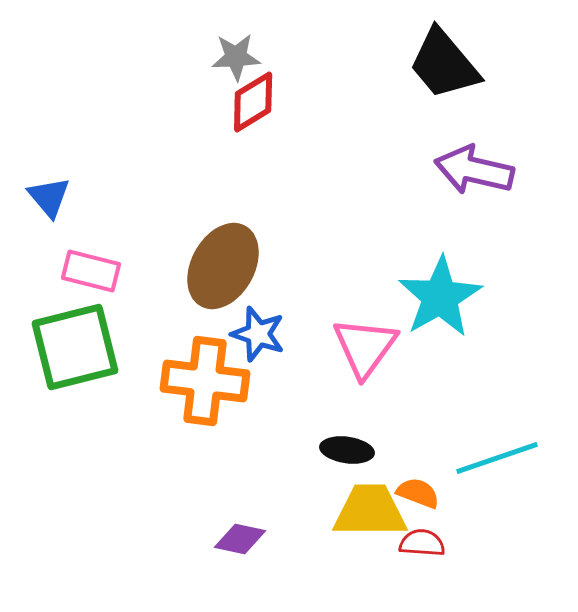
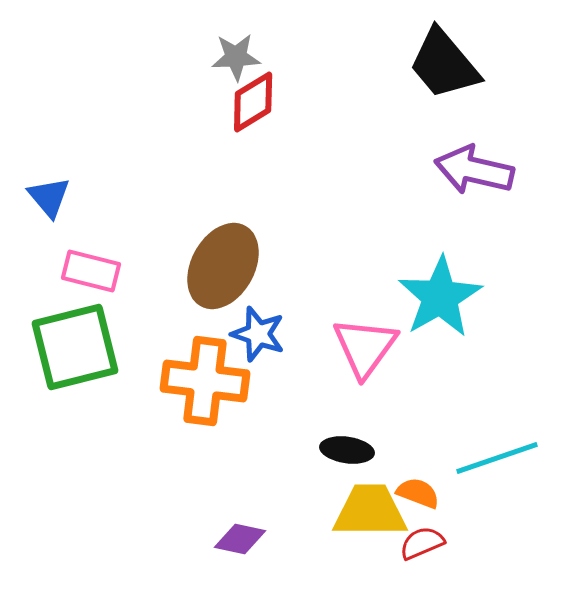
red semicircle: rotated 27 degrees counterclockwise
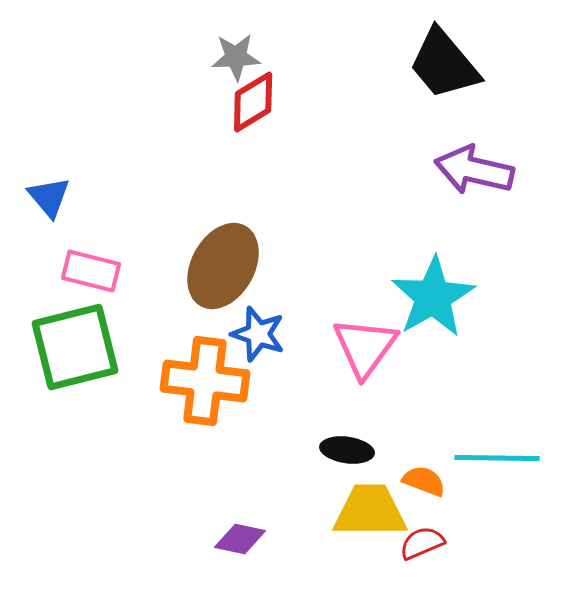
cyan star: moved 7 px left
cyan line: rotated 20 degrees clockwise
orange semicircle: moved 6 px right, 12 px up
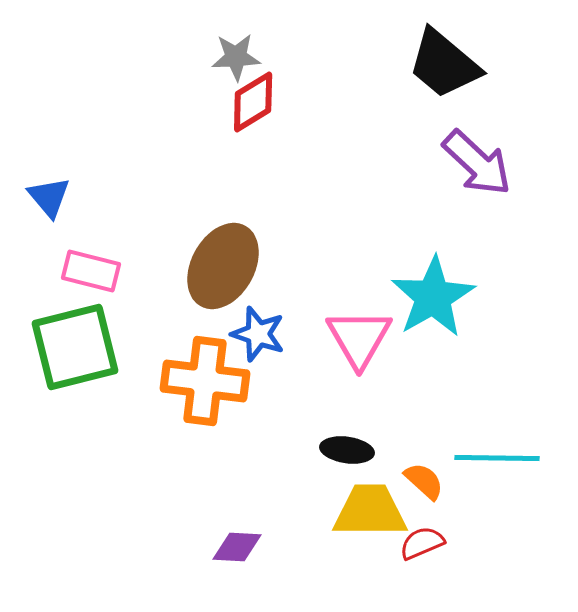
black trapezoid: rotated 10 degrees counterclockwise
purple arrow: moved 3 px right, 7 px up; rotated 150 degrees counterclockwise
pink triangle: moved 6 px left, 9 px up; rotated 6 degrees counterclockwise
orange semicircle: rotated 21 degrees clockwise
purple diamond: moved 3 px left, 8 px down; rotated 9 degrees counterclockwise
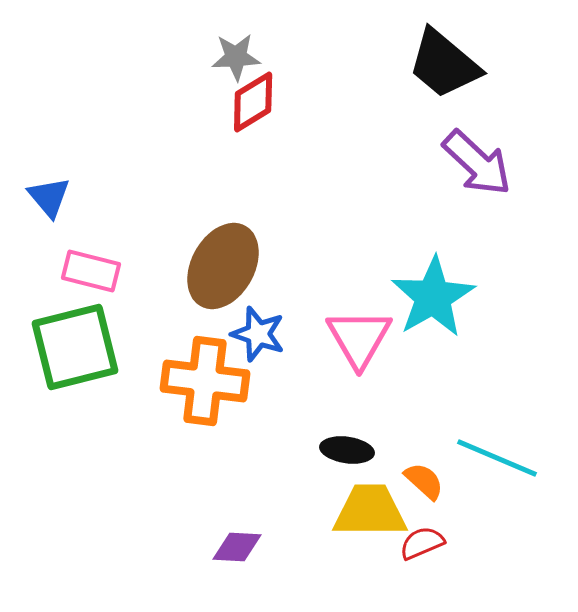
cyan line: rotated 22 degrees clockwise
